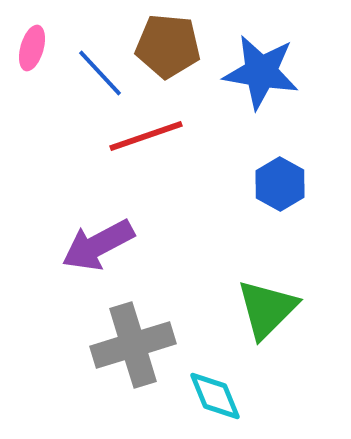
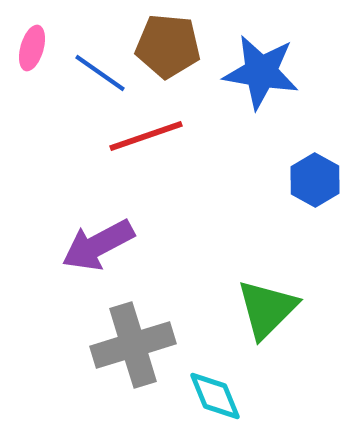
blue line: rotated 12 degrees counterclockwise
blue hexagon: moved 35 px right, 4 px up
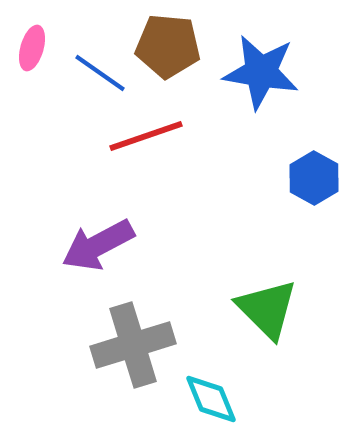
blue hexagon: moved 1 px left, 2 px up
green triangle: rotated 30 degrees counterclockwise
cyan diamond: moved 4 px left, 3 px down
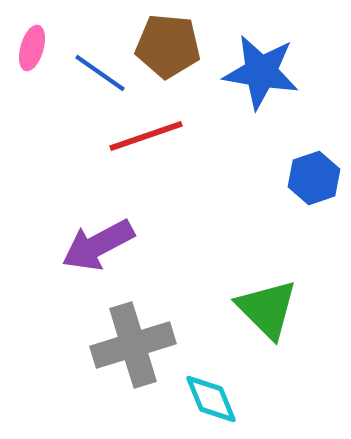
blue hexagon: rotated 12 degrees clockwise
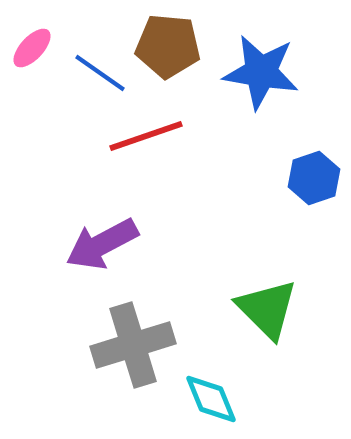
pink ellipse: rotated 27 degrees clockwise
purple arrow: moved 4 px right, 1 px up
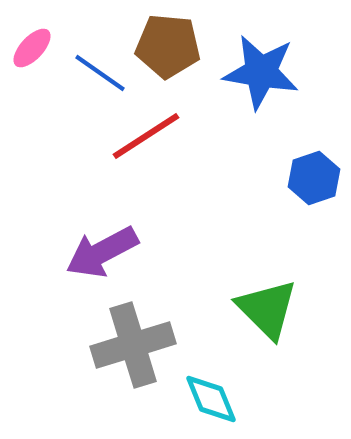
red line: rotated 14 degrees counterclockwise
purple arrow: moved 8 px down
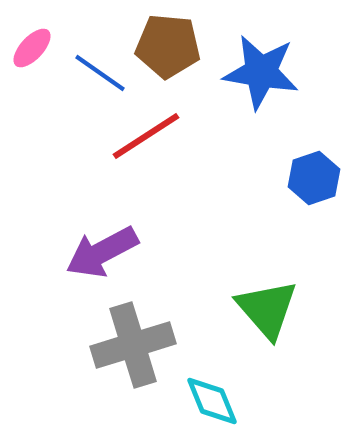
green triangle: rotated 4 degrees clockwise
cyan diamond: moved 1 px right, 2 px down
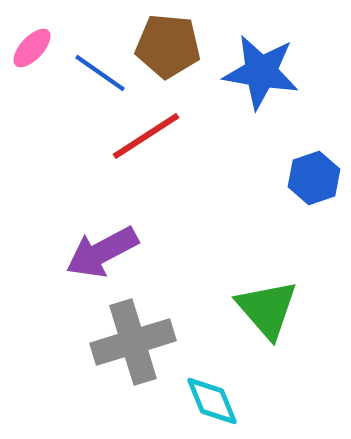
gray cross: moved 3 px up
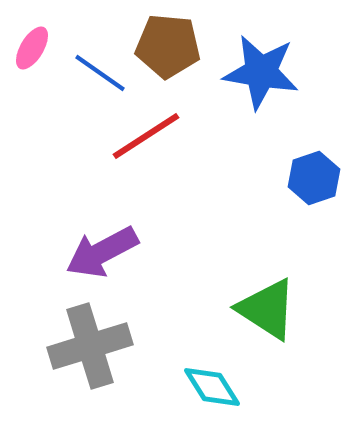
pink ellipse: rotated 12 degrees counterclockwise
green triangle: rotated 16 degrees counterclockwise
gray cross: moved 43 px left, 4 px down
cyan diamond: moved 14 px up; rotated 10 degrees counterclockwise
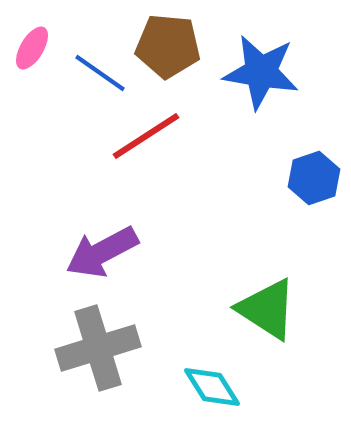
gray cross: moved 8 px right, 2 px down
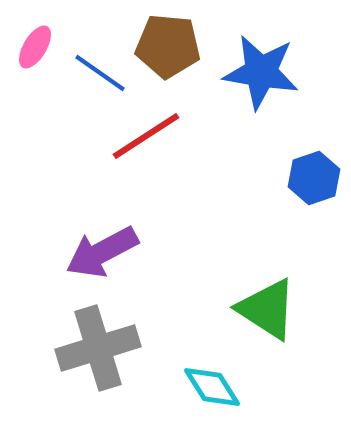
pink ellipse: moved 3 px right, 1 px up
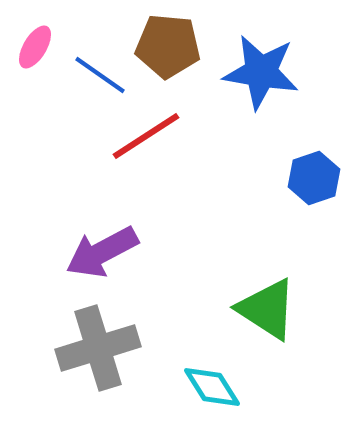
blue line: moved 2 px down
